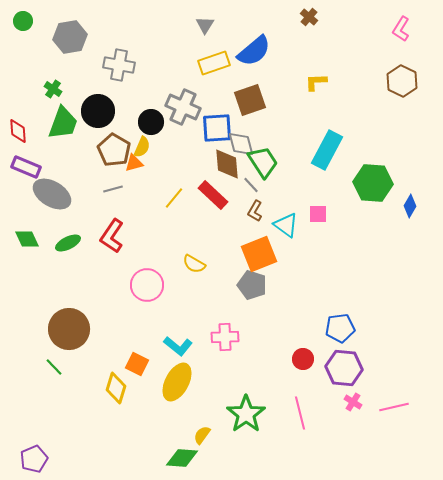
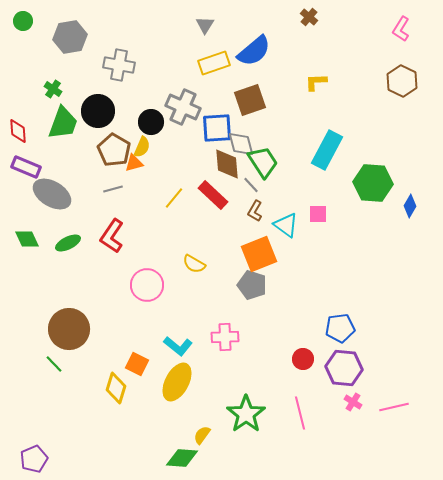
green line at (54, 367): moved 3 px up
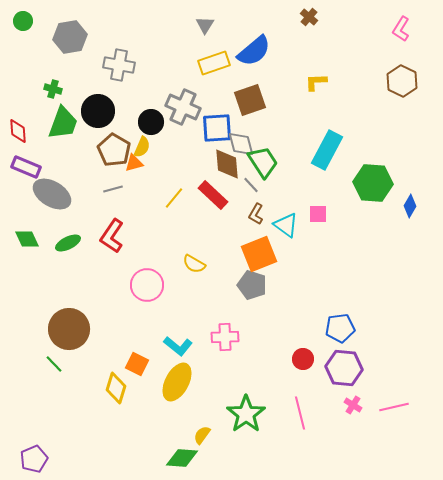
green cross at (53, 89): rotated 18 degrees counterclockwise
brown L-shape at (255, 211): moved 1 px right, 3 px down
pink cross at (353, 402): moved 3 px down
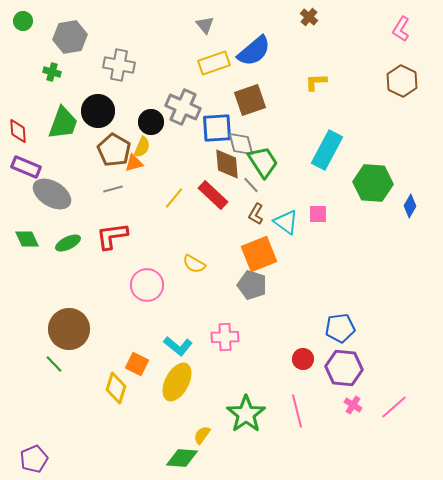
gray triangle at (205, 25): rotated 12 degrees counterclockwise
green cross at (53, 89): moved 1 px left, 17 px up
cyan triangle at (286, 225): moved 3 px up
red L-shape at (112, 236): rotated 48 degrees clockwise
pink line at (394, 407): rotated 28 degrees counterclockwise
pink line at (300, 413): moved 3 px left, 2 px up
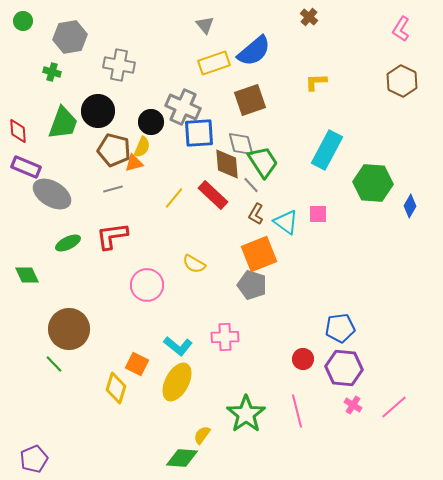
blue square at (217, 128): moved 18 px left, 5 px down
brown pentagon at (114, 150): rotated 16 degrees counterclockwise
green diamond at (27, 239): moved 36 px down
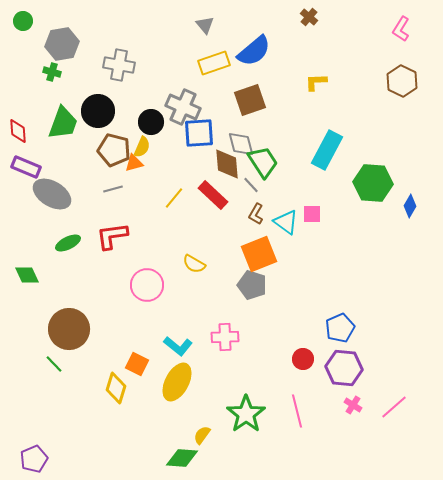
gray hexagon at (70, 37): moved 8 px left, 7 px down
pink square at (318, 214): moved 6 px left
blue pentagon at (340, 328): rotated 16 degrees counterclockwise
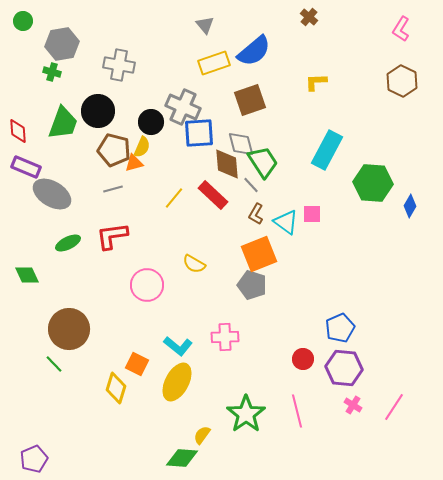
pink line at (394, 407): rotated 16 degrees counterclockwise
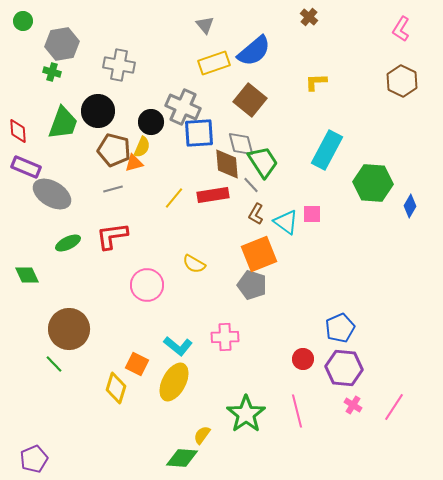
brown square at (250, 100): rotated 32 degrees counterclockwise
red rectangle at (213, 195): rotated 52 degrees counterclockwise
yellow ellipse at (177, 382): moved 3 px left
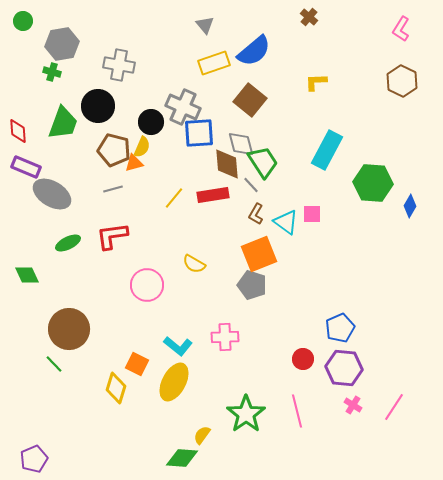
black circle at (98, 111): moved 5 px up
